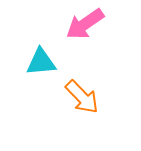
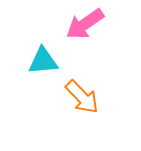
cyan triangle: moved 2 px right, 1 px up
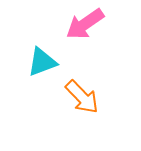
cyan triangle: moved 1 px left, 1 px down; rotated 16 degrees counterclockwise
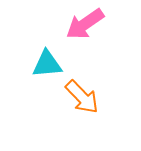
cyan triangle: moved 5 px right, 2 px down; rotated 16 degrees clockwise
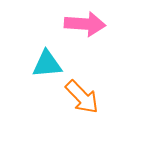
pink arrow: rotated 141 degrees counterclockwise
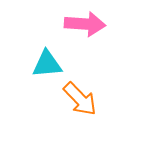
orange arrow: moved 2 px left, 2 px down
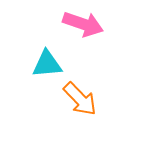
pink arrow: moved 2 px left; rotated 15 degrees clockwise
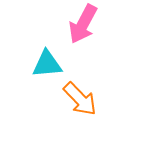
pink arrow: rotated 99 degrees clockwise
